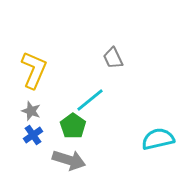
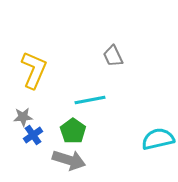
gray trapezoid: moved 2 px up
cyan line: rotated 28 degrees clockwise
gray star: moved 8 px left, 6 px down; rotated 24 degrees counterclockwise
green pentagon: moved 5 px down
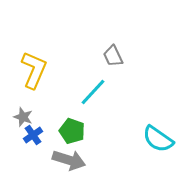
cyan line: moved 3 px right, 8 px up; rotated 36 degrees counterclockwise
gray star: rotated 24 degrees clockwise
green pentagon: moved 1 px left; rotated 15 degrees counterclockwise
cyan semicircle: rotated 132 degrees counterclockwise
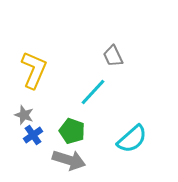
gray star: moved 1 px right, 2 px up
cyan semicircle: moved 26 px left; rotated 76 degrees counterclockwise
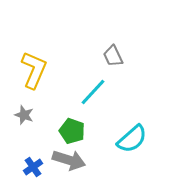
blue cross: moved 32 px down
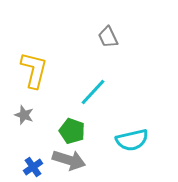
gray trapezoid: moved 5 px left, 19 px up
yellow L-shape: rotated 9 degrees counterclockwise
cyan semicircle: moved 1 px down; rotated 28 degrees clockwise
